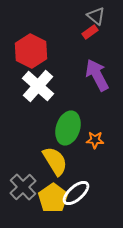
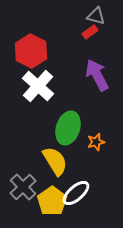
gray triangle: rotated 24 degrees counterclockwise
orange star: moved 1 px right, 2 px down; rotated 18 degrees counterclockwise
yellow pentagon: moved 1 px left, 3 px down
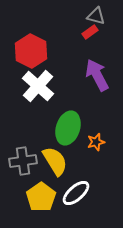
gray cross: moved 26 px up; rotated 36 degrees clockwise
yellow pentagon: moved 11 px left, 4 px up
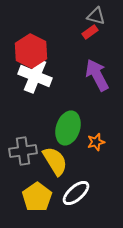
white cross: moved 3 px left, 10 px up; rotated 20 degrees counterclockwise
gray cross: moved 10 px up
yellow pentagon: moved 4 px left
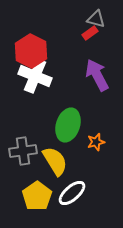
gray triangle: moved 3 px down
red rectangle: moved 1 px down
green ellipse: moved 3 px up
white ellipse: moved 4 px left
yellow pentagon: moved 1 px up
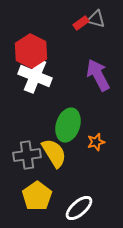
red rectangle: moved 9 px left, 10 px up
purple arrow: moved 1 px right
gray cross: moved 4 px right, 4 px down
yellow semicircle: moved 1 px left, 8 px up
white ellipse: moved 7 px right, 15 px down
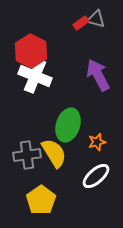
orange star: moved 1 px right
yellow pentagon: moved 4 px right, 4 px down
white ellipse: moved 17 px right, 32 px up
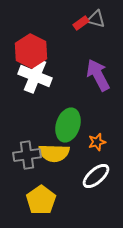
yellow semicircle: rotated 124 degrees clockwise
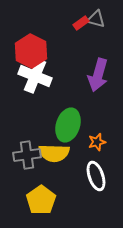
purple arrow: rotated 136 degrees counterclockwise
white ellipse: rotated 68 degrees counterclockwise
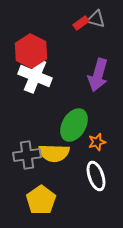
green ellipse: moved 6 px right; rotated 12 degrees clockwise
